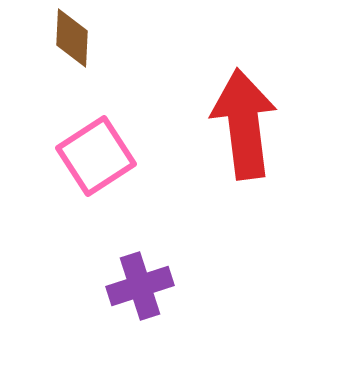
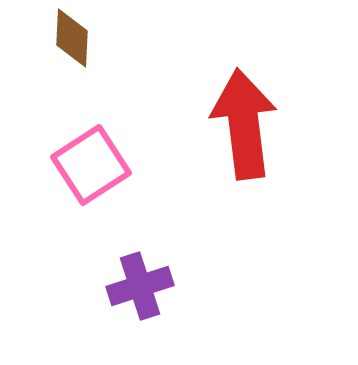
pink square: moved 5 px left, 9 px down
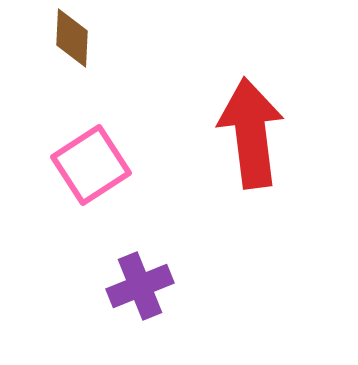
red arrow: moved 7 px right, 9 px down
purple cross: rotated 4 degrees counterclockwise
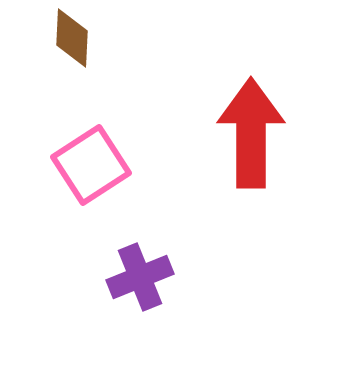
red arrow: rotated 7 degrees clockwise
purple cross: moved 9 px up
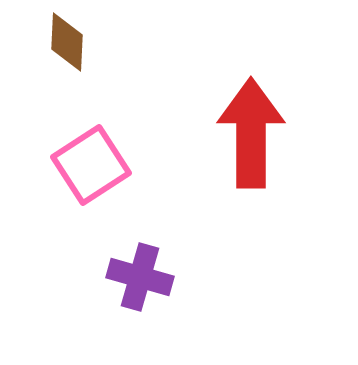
brown diamond: moved 5 px left, 4 px down
purple cross: rotated 38 degrees clockwise
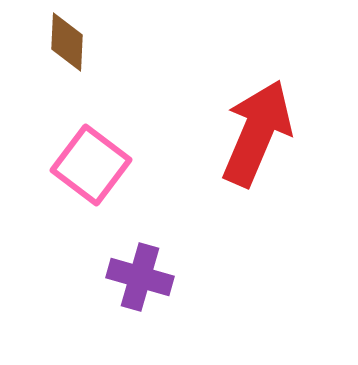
red arrow: moved 6 px right; rotated 23 degrees clockwise
pink square: rotated 20 degrees counterclockwise
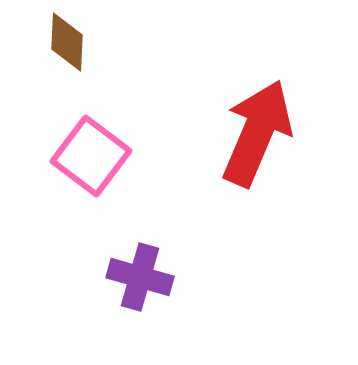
pink square: moved 9 px up
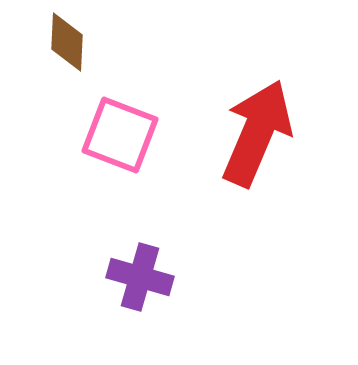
pink square: moved 29 px right, 21 px up; rotated 16 degrees counterclockwise
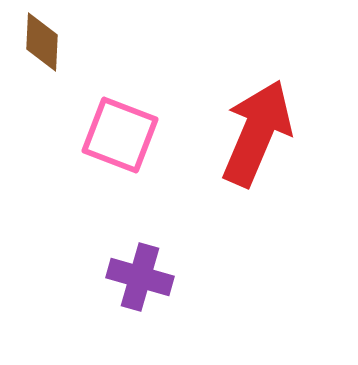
brown diamond: moved 25 px left
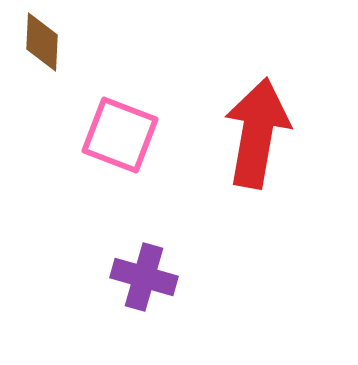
red arrow: rotated 13 degrees counterclockwise
purple cross: moved 4 px right
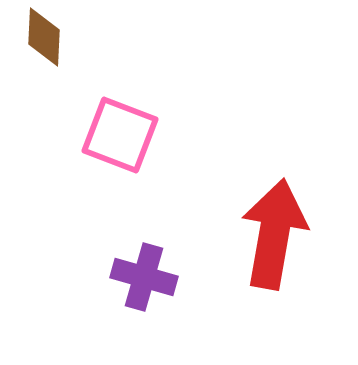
brown diamond: moved 2 px right, 5 px up
red arrow: moved 17 px right, 101 px down
